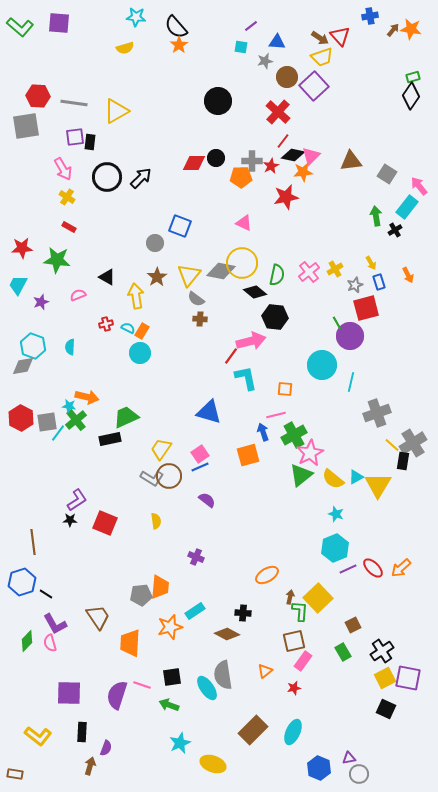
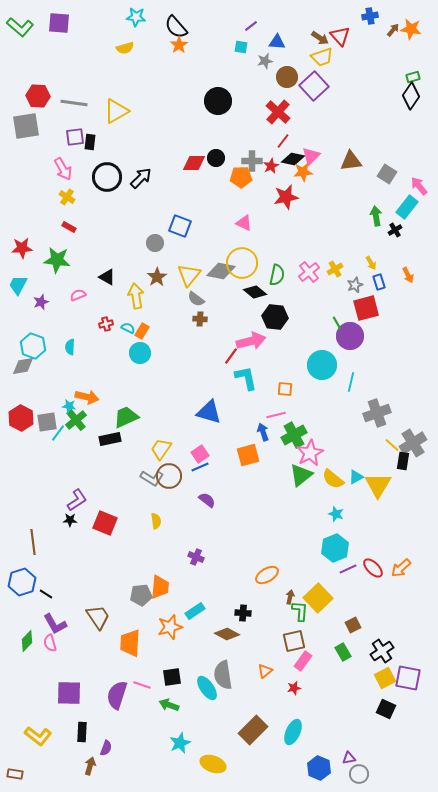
black diamond at (293, 155): moved 4 px down
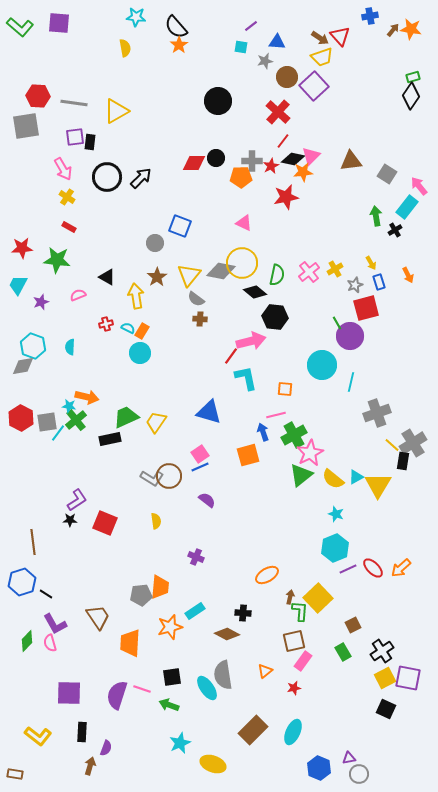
yellow semicircle at (125, 48): rotated 84 degrees counterclockwise
yellow trapezoid at (161, 449): moved 5 px left, 27 px up
pink line at (142, 685): moved 4 px down
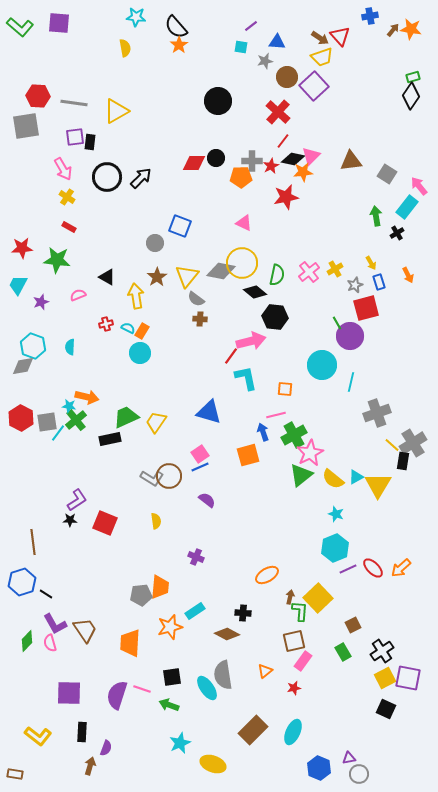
black cross at (395, 230): moved 2 px right, 3 px down
yellow triangle at (189, 275): moved 2 px left, 1 px down
brown trapezoid at (98, 617): moved 13 px left, 13 px down
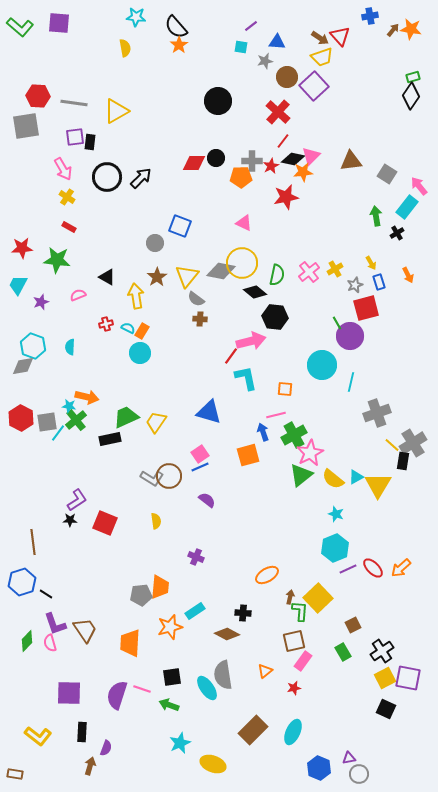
purple L-shape at (55, 624): rotated 10 degrees clockwise
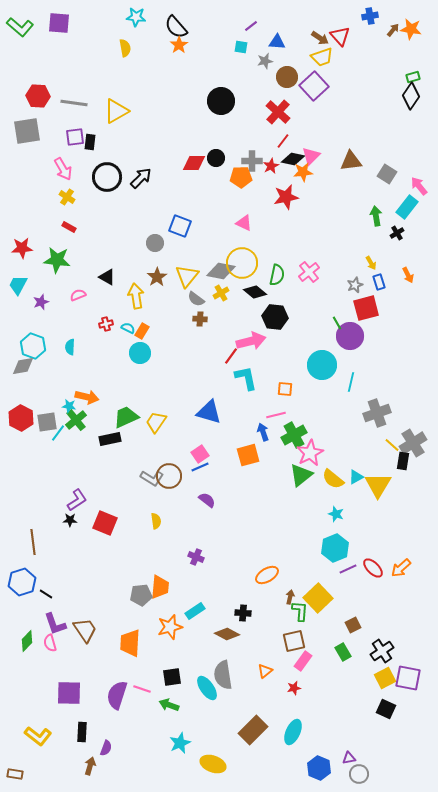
black circle at (218, 101): moved 3 px right
gray square at (26, 126): moved 1 px right, 5 px down
yellow cross at (335, 269): moved 114 px left, 24 px down
